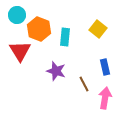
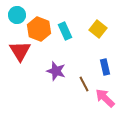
cyan rectangle: moved 6 px up; rotated 30 degrees counterclockwise
pink arrow: rotated 55 degrees counterclockwise
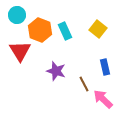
orange hexagon: moved 1 px right, 1 px down
pink arrow: moved 2 px left, 1 px down
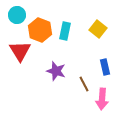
cyan rectangle: rotated 36 degrees clockwise
pink arrow: moved 1 px left; rotated 130 degrees counterclockwise
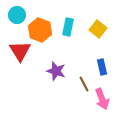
cyan rectangle: moved 3 px right, 4 px up
blue rectangle: moved 3 px left
pink arrow: rotated 25 degrees counterclockwise
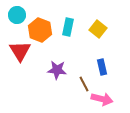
purple star: moved 1 px right, 1 px up; rotated 12 degrees counterclockwise
pink arrow: rotated 55 degrees counterclockwise
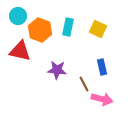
cyan circle: moved 1 px right, 1 px down
yellow square: rotated 12 degrees counterclockwise
red triangle: rotated 45 degrees counterclockwise
